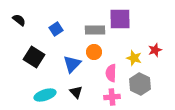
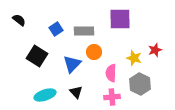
gray rectangle: moved 11 px left, 1 px down
black square: moved 3 px right, 1 px up
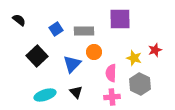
black square: rotated 15 degrees clockwise
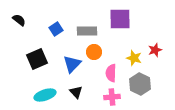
gray rectangle: moved 3 px right
black square: moved 3 px down; rotated 20 degrees clockwise
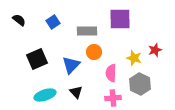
blue square: moved 3 px left, 7 px up
blue triangle: moved 1 px left, 1 px down
pink cross: moved 1 px right, 1 px down
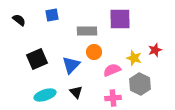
blue square: moved 1 px left, 7 px up; rotated 24 degrees clockwise
pink semicircle: moved 1 px right, 3 px up; rotated 66 degrees clockwise
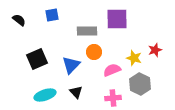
purple square: moved 3 px left
